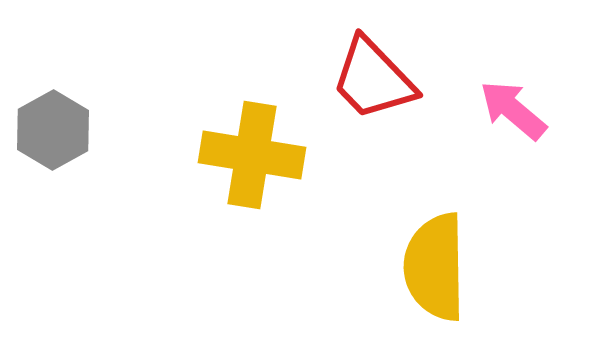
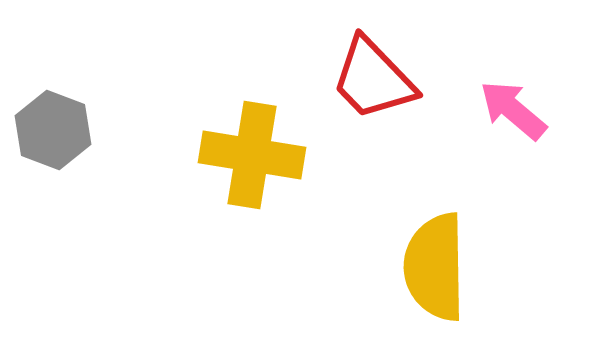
gray hexagon: rotated 10 degrees counterclockwise
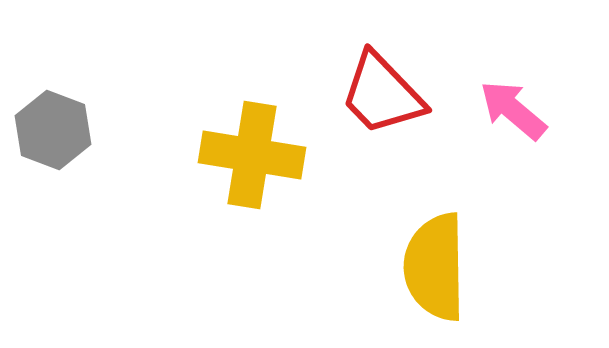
red trapezoid: moved 9 px right, 15 px down
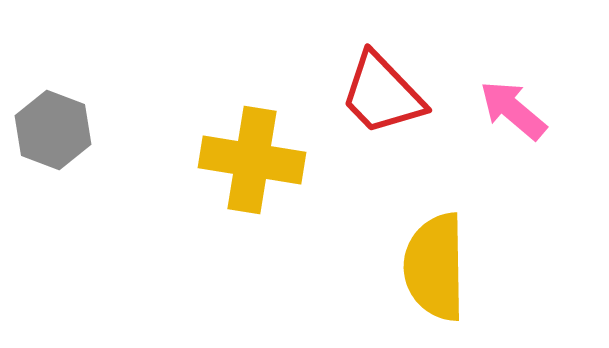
yellow cross: moved 5 px down
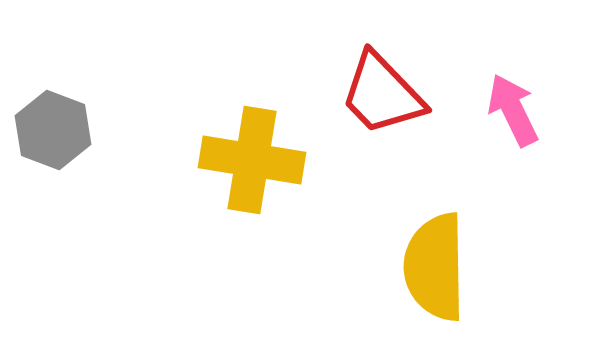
pink arrow: rotated 24 degrees clockwise
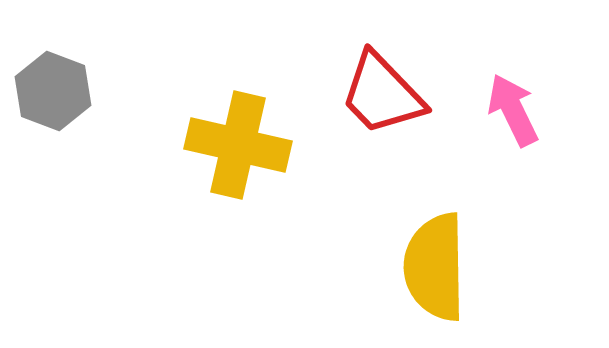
gray hexagon: moved 39 px up
yellow cross: moved 14 px left, 15 px up; rotated 4 degrees clockwise
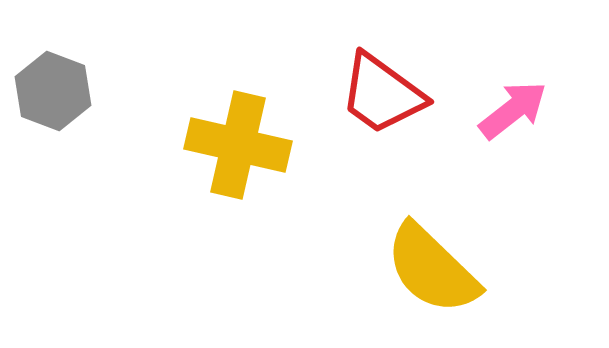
red trapezoid: rotated 10 degrees counterclockwise
pink arrow: rotated 78 degrees clockwise
yellow semicircle: moved 3 px left, 2 px down; rotated 45 degrees counterclockwise
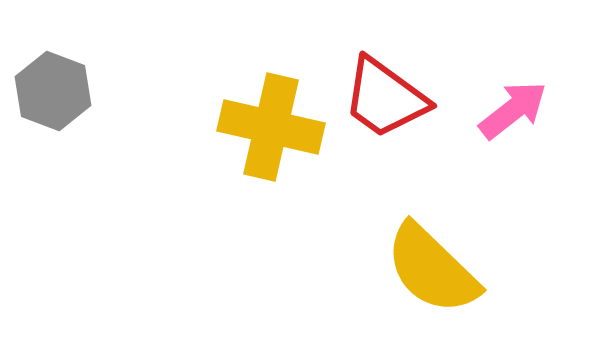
red trapezoid: moved 3 px right, 4 px down
yellow cross: moved 33 px right, 18 px up
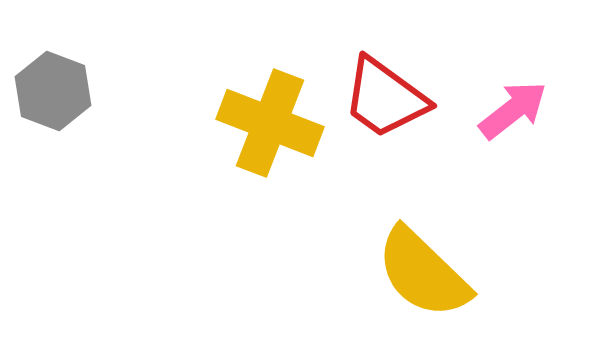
yellow cross: moved 1 px left, 4 px up; rotated 8 degrees clockwise
yellow semicircle: moved 9 px left, 4 px down
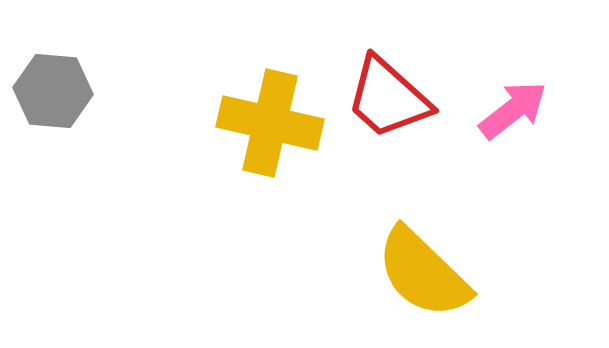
gray hexagon: rotated 16 degrees counterclockwise
red trapezoid: moved 3 px right; rotated 6 degrees clockwise
yellow cross: rotated 8 degrees counterclockwise
